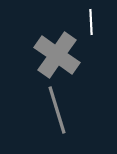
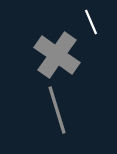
white line: rotated 20 degrees counterclockwise
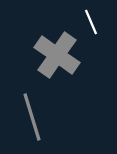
gray line: moved 25 px left, 7 px down
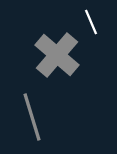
gray cross: rotated 6 degrees clockwise
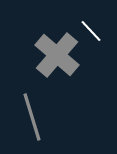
white line: moved 9 px down; rotated 20 degrees counterclockwise
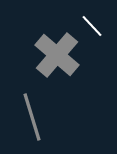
white line: moved 1 px right, 5 px up
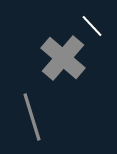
gray cross: moved 6 px right, 3 px down
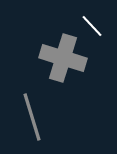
gray cross: rotated 24 degrees counterclockwise
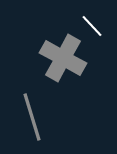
gray cross: rotated 12 degrees clockwise
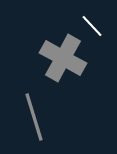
gray line: moved 2 px right
